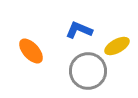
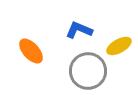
yellow ellipse: moved 2 px right
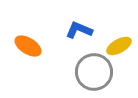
orange ellipse: moved 3 px left, 5 px up; rotated 16 degrees counterclockwise
gray circle: moved 6 px right, 1 px down
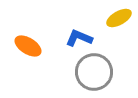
blue L-shape: moved 8 px down
yellow ellipse: moved 28 px up
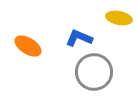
yellow ellipse: rotated 40 degrees clockwise
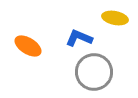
yellow ellipse: moved 4 px left
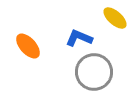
yellow ellipse: rotated 30 degrees clockwise
orange ellipse: rotated 16 degrees clockwise
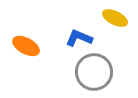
yellow ellipse: rotated 15 degrees counterclockwise
orange ellipse: moved 2 px left; rotated 20 degrees counterclockwise
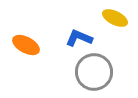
orange ellipse: moved 1 px up
